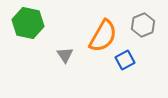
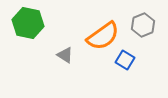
orange semicircle: rotated 24 degrees clockwise
gray triangle: rotated 24 degrees counterclockwise
blue square: rotated 30 degrees counterclockwise
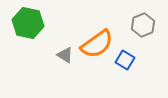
orange semicircle: moved 6 px left, 8 px down
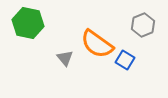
orange semicircle: rotated 72 degrees clockwise
gray triangle: moved 3 px down; rotated 18 degrees clockwise
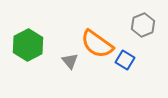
green hexagon: moved 22 px down; rotated 20 degrees clockwise
gray triangle: moved 5 px right, 3 px down
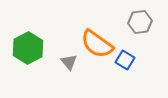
gray hexagon: moved 3 px left, 3 px up; rotated 15 degrees clockwise
green hexagon: moved 3 px down
gray triangle: moved 1 px left, 1 px down
